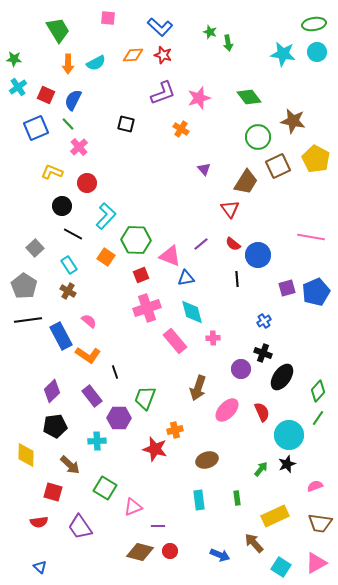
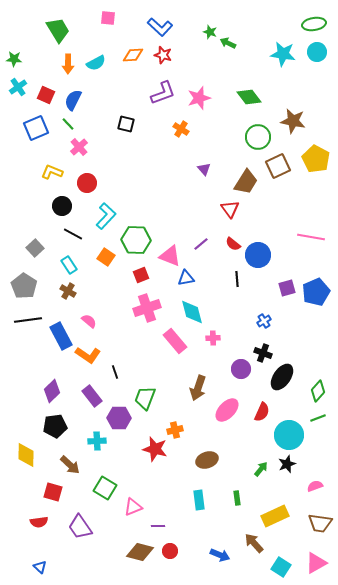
green arrow at (228, 43): rotated 126 degrees clockwise
red semicircle at (262, 412): rotated 48 degrees clockwise
green line at (318, 418): rotated 35 degrees clockwise
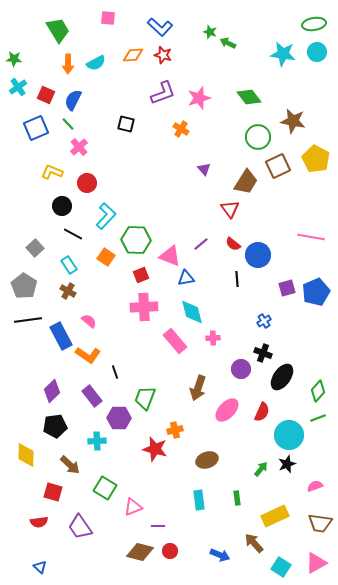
pink cross at (147, 308): moved 3 px left, 1 px up; rotated 16 degrees clockwise
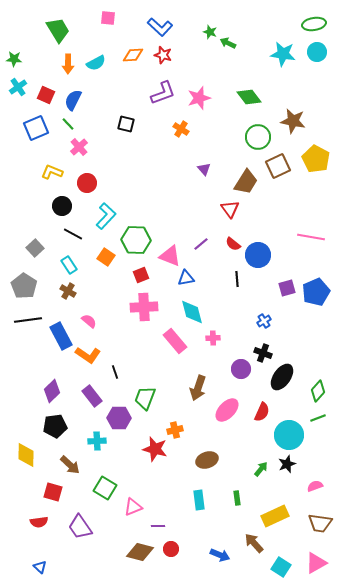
red circle at (170, 551): moved 1 px right, 2 px up
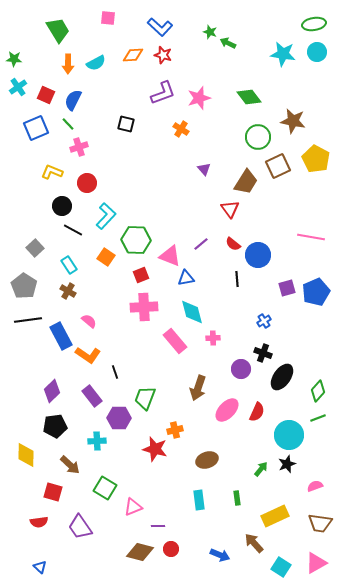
pink cross at (79, 147): rotated 24 degrees clockwise
black line at (73, 234): moved 4 px up
red semicircle at (262, 412): moved 5 px left
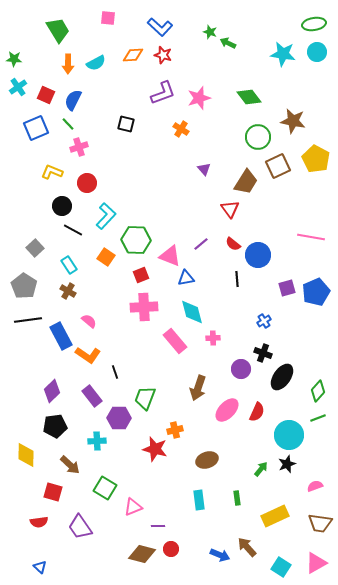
brown arrow at (254, 543): moved 7 px left, 4 px down
brown diamond at (140, 552): moved 2 px right, 2 px down
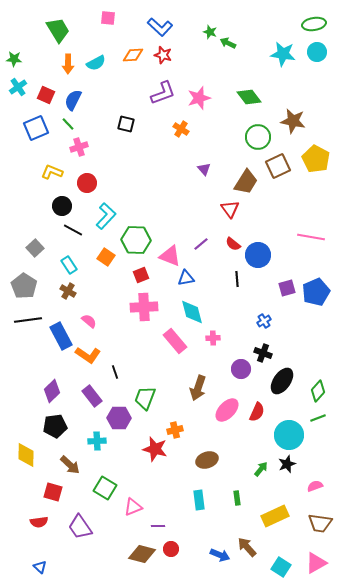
black ellipse at (282, 377): moved 4 px down
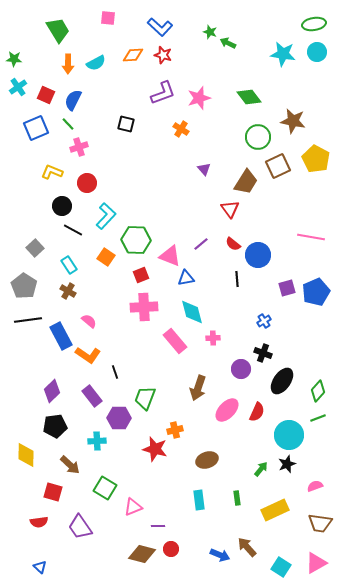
yellow rectangle at (275, 516): moved 6 px up
